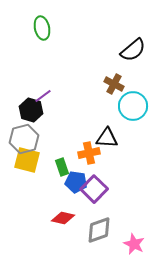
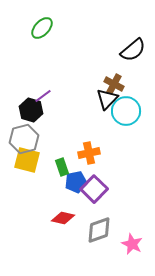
green ellipse: rotated 55 degrees clockwise
cyan circle: moved 7 px left, 5 px down
black triangle: moved 39 px up; rotated 50 degrees counterclockwise
blue pentagon: rotated 20 degrees counterclockwise
pink star: moved 2 px left
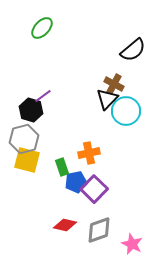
red diamond: moved 2 px right, 7 px down
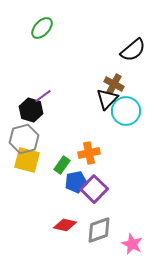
green rectangle: moved 2 px up; rotated 54 degrees clockwise
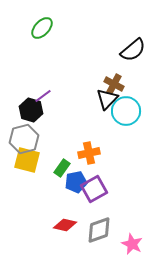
green rectangle: moved 3 px down
purple square: rotated 16 degrees clockwise
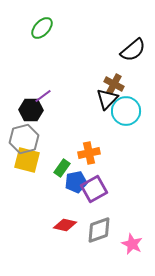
black hexagon: rotated 15 degrees counterclockwise
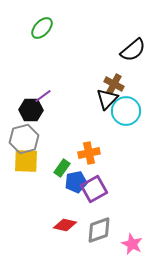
yellow square: moved 1 px left, 1 px down; rotated 12 degrees counterclockwise
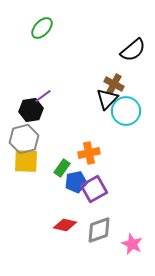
black hexagon: rotated 10 degrees counterclockwise
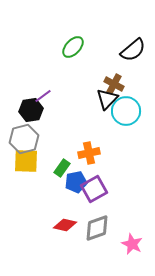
green ellipse: moved 31 px right, 19 px down
gray diamond: moved 2 px left, 2 px up
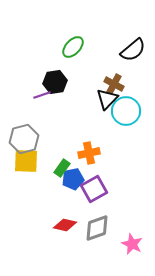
purple line: moved 1 px left, 1 px up; rotated 18 degrees clockwise
black hexagon: moved 24 px right, 28 px up
blue pentagon: moved 3 px left, 3 px up
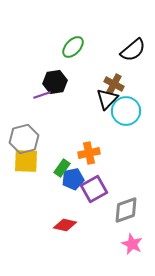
gray diamond: moved 29 px right, 18 px up
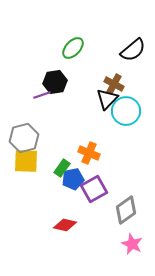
green ellipse: moved 1 px down
gray hexagon: moved 1 px up
orange cross: rotated 35 degrees clockwise
gray diamond: rotated 16 degrees counterclockwise
